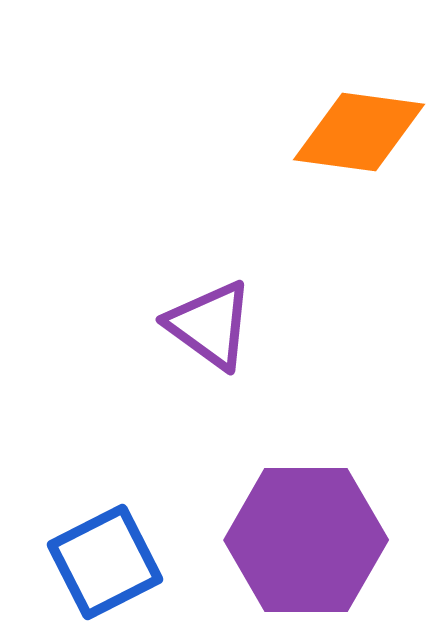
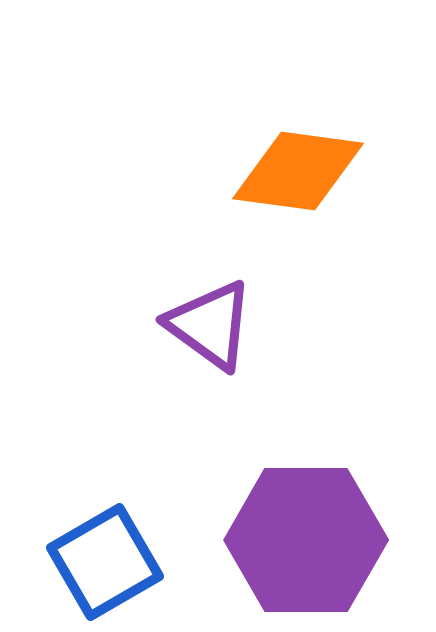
orange diamond: moved 61 px left, 39 px down
blue square: rotated 3 degrees counterclockwise
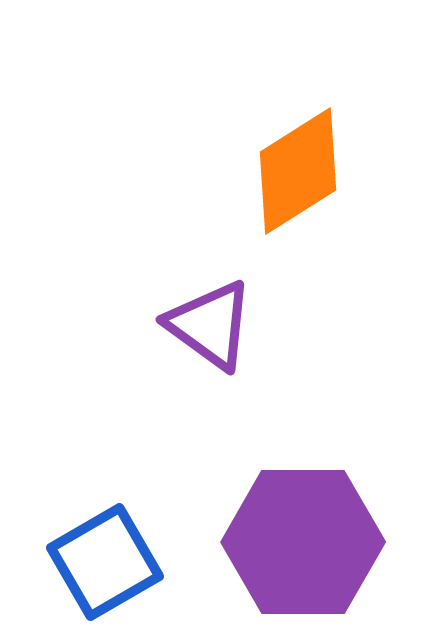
orange diamond: rotated 40 degrees counterclockwise
purple hexagon: moved 3 px left, 2 px down
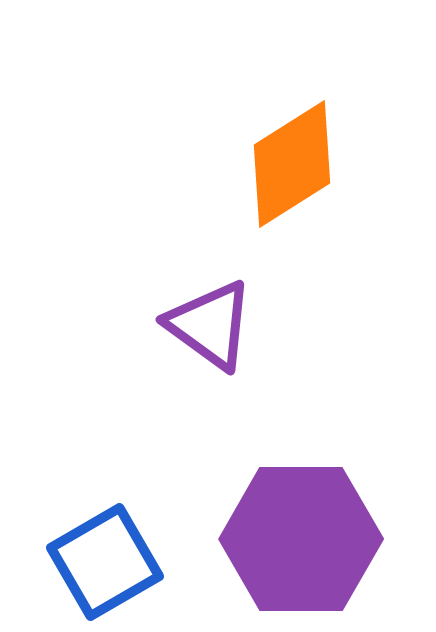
orange diamond: moved 6 px left, 7 px up
purple hexagon: moved 2 px left, 3 px up
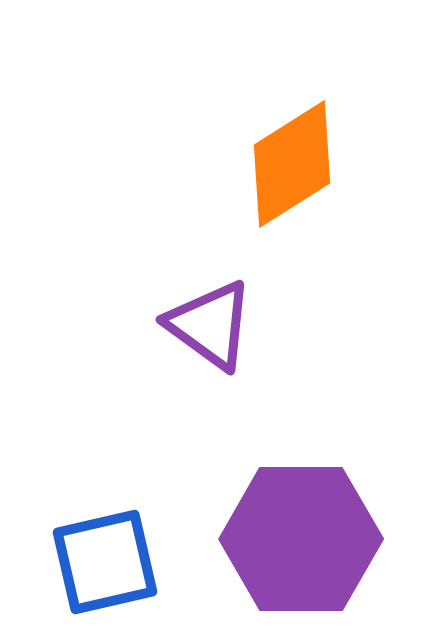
blue square: rotated 17 degrees clockwise
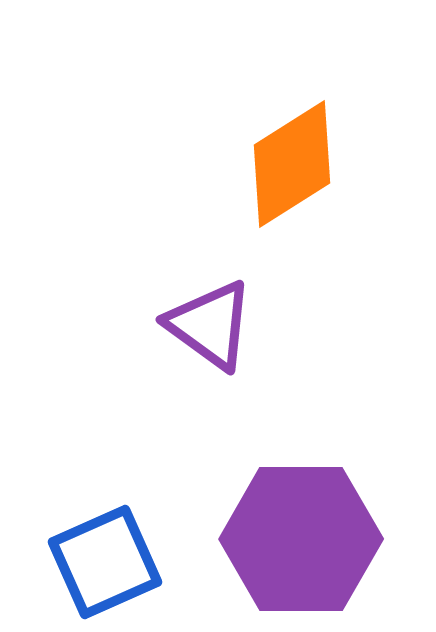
blue square: rotated 11 degrees counterclockwise
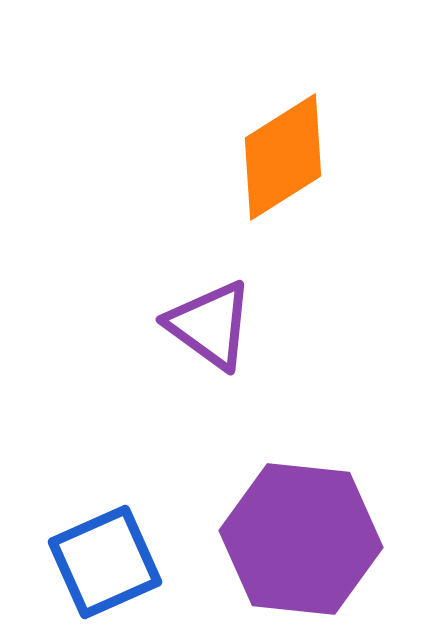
orange diamond: moved 9 px left, 7 px up
purple hexagon: rotated 6 degrees clockwise
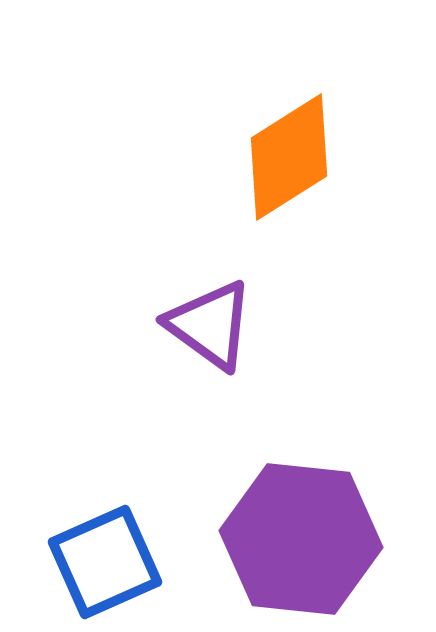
orange diamond: moved 6 px right
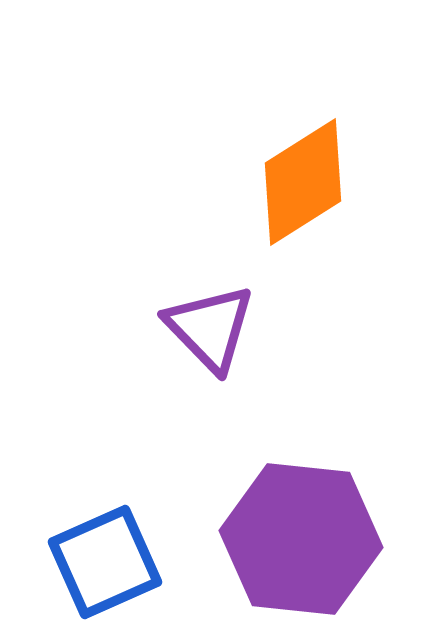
orange diamond: moved 14 px right, 25 px down
purple triangle: moved 3 px down; rotated 10 degrees clockwise
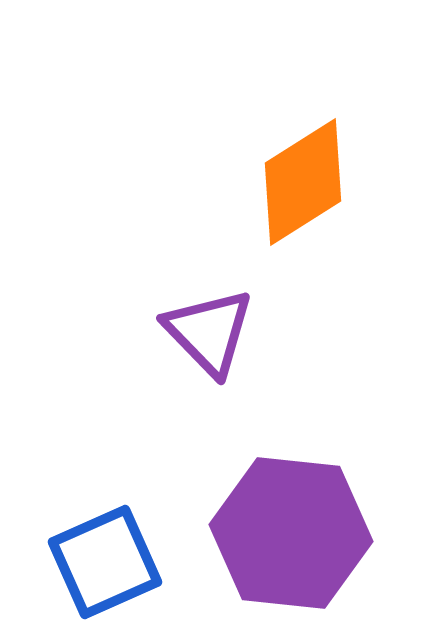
purple triangle: moved 1 px left, 4 px down
purple hexagon: moved 10 px left, 6 px up
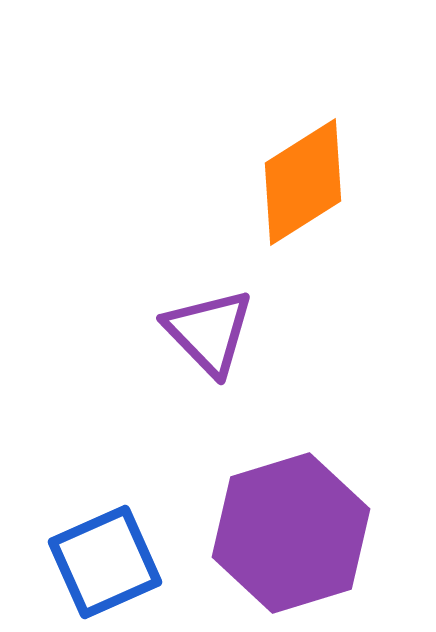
purple hexagon: rotated 23 degrees counterclockwise
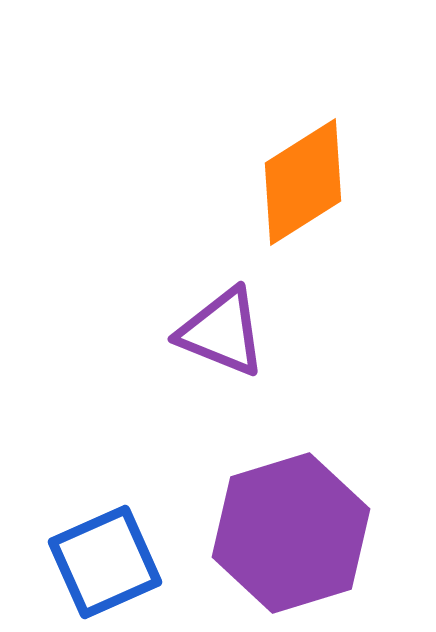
purple triangle: moved 13 px right; rotated 24 degrees counterclockwise
